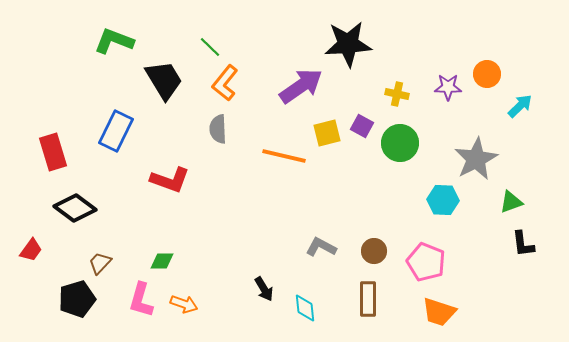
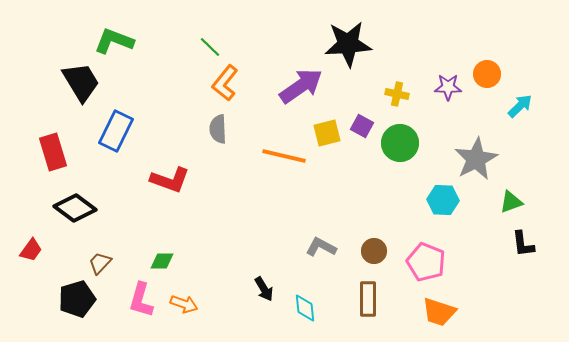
black trapezoid: moved 83 px left, 2 px down
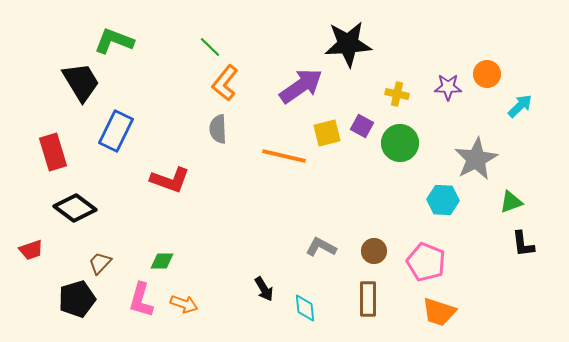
red trapezoid: rotated 35 degrees clockwise
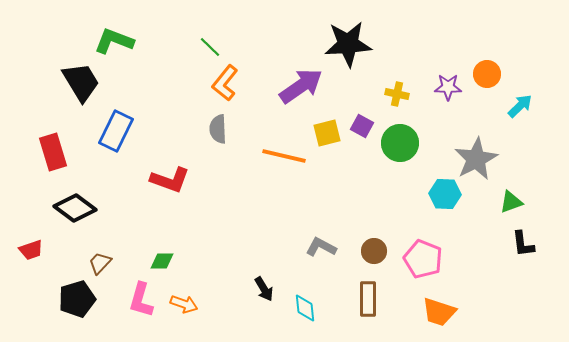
cyan hexagon: moved 2 px right, 6 px up
pink pentagon: moved 3 px left, 3 px up
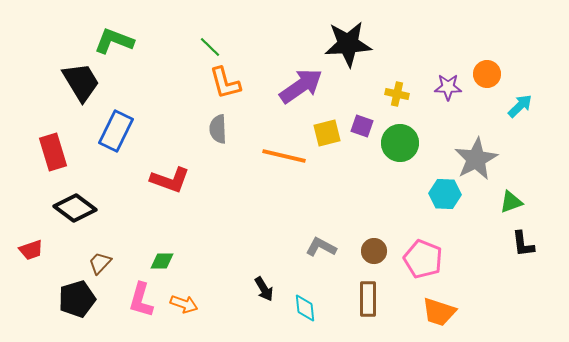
orange L-shape: rotated 54 degrees counterclockwise
purple square: rotated 10 degrees counterclockwise
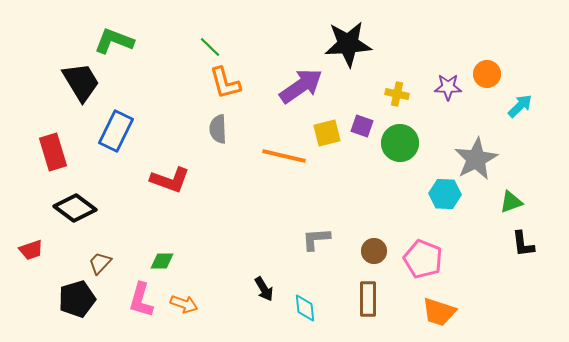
gray L-shape: moved 5 px left, 8 px up; rotated 32 degrees counterclockwise
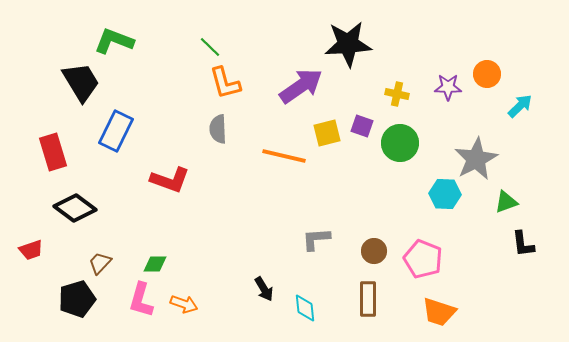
green triangle: moved 5 px left
green diamond: moved 7 px left, 3 px down
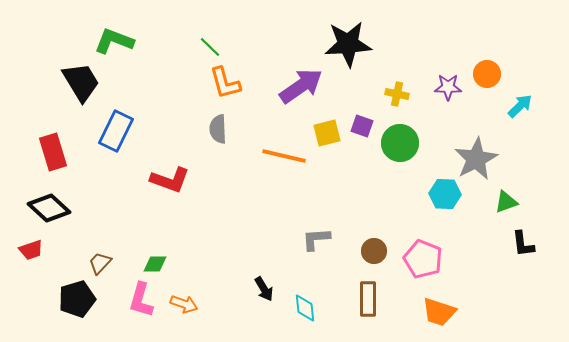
black diamond: moved 26 px left; rotated 6 degrees clockwise
